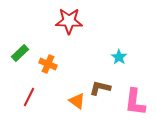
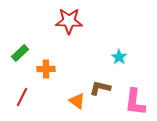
orange cross: moved 2 px left, 5 px down; rotated 24 degrees counterclockwise
red line: moved 7 px left
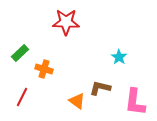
red star: moved 3 px left, 1 px down
orange cross: moved 2 px left; rotated 18 degrees clockwise
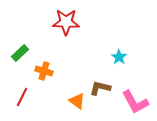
orange cross: moved 2 px down
pink L-shape: rotated 36 degrees counterclockwise
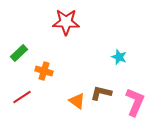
green rectangle: moved 1 px left
cyan star: rotated 14 degrees counterclockwise
brown L-shape: moved 1 px right, 5 px down
red line: rotated 30 degrees clockwise
pink L-shape: rotated 128 degrees counterclockwise
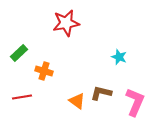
red star: moved 1 px down; rotated 12 degrees counterclockwise
red line: rotated 24 degrees clockwise
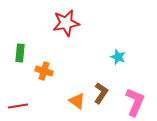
green rectangle: moved 1 px right; rotated 42 degrees counterclockwise
cyan star: moved 1 px left
brown L-shape: rotated 110 degrees clockwise
red line: moved 4 px left, 9 px down
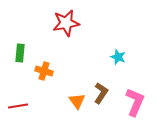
orange triangle: rotated 18 degrees clockwise
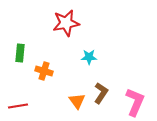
cyan star: moved 29 px left; rotated 21 degrees counterclockwise
